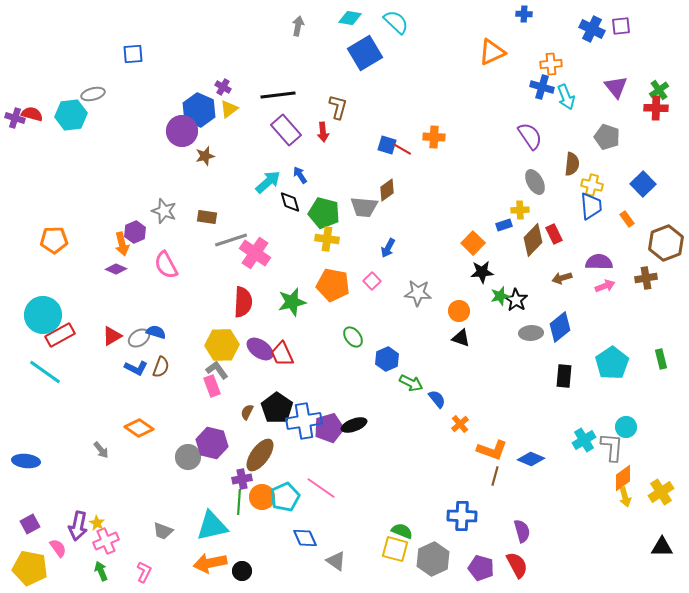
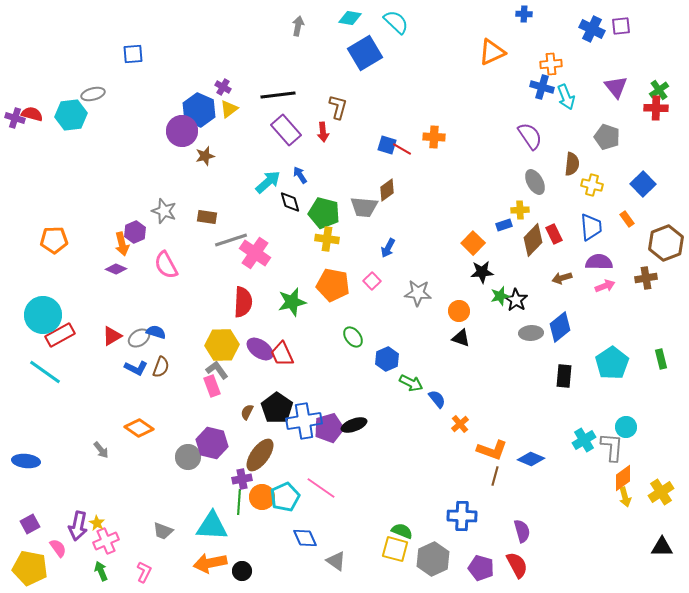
blue trapezoid at (591, 206): moved 21 px down
cyan triangle at (212, 526): rotated 16 degrees clockwise
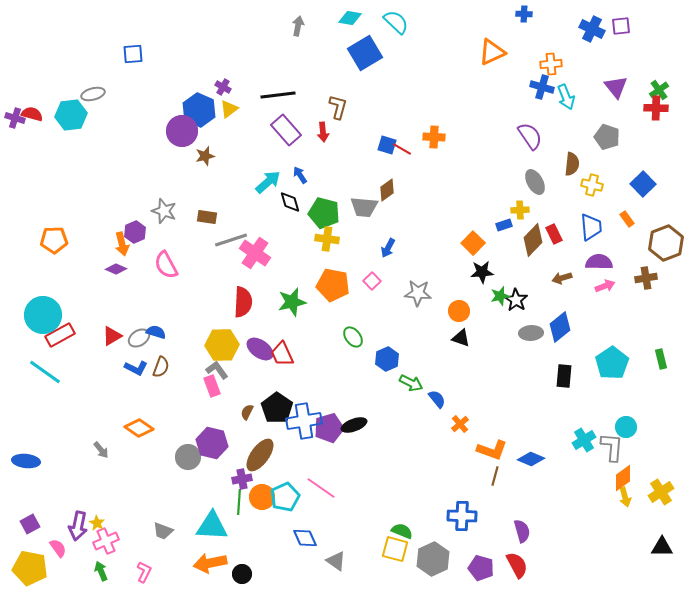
black circle at (242, 571): moved 3 px down
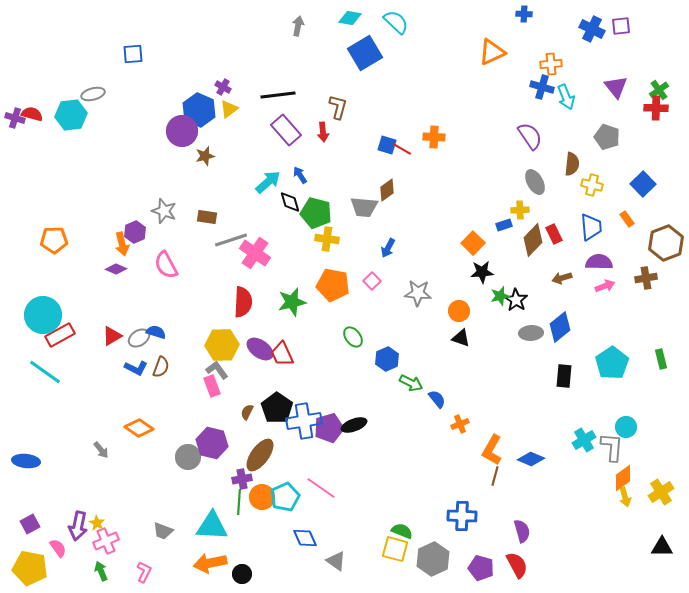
green pentagon at (324, 213): moved 8 px left
orange cross at (460, 424): rotated 18 degrees clockwise
orange L-shape at (492, 450): rotated 100 degrees clockwise
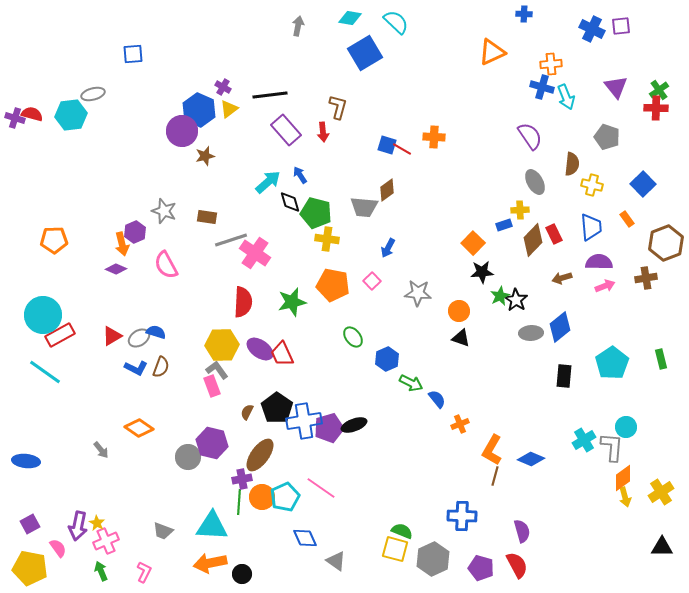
black line at (278, 95): moved 8 px left
green star at (500, 296): rotated 12 degrees counterclockwise
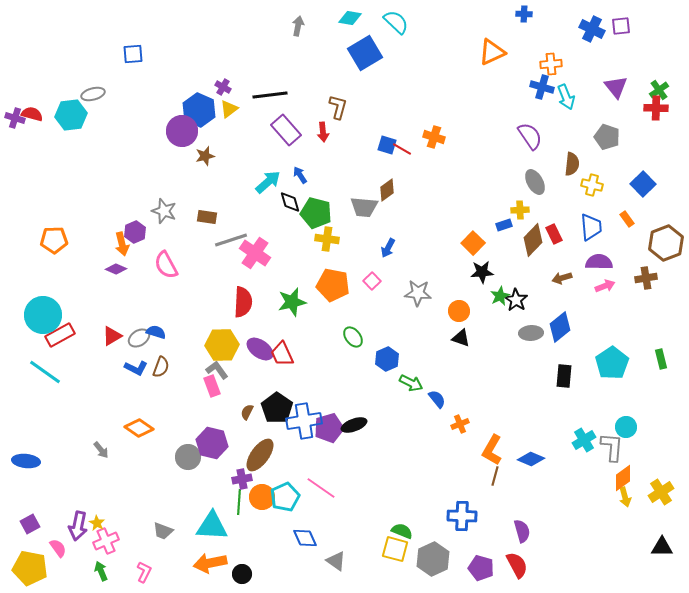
orange cross at (434, 137): rotated 15 degrees clockwise
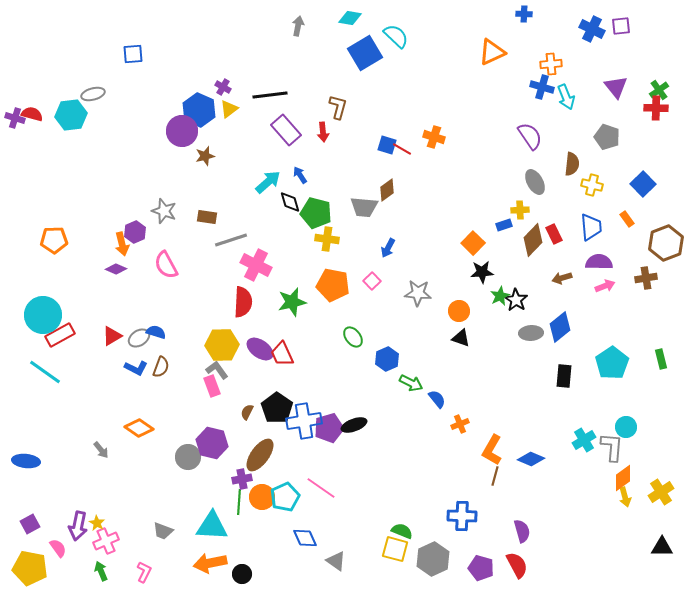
cyan semicircle at (396, 22): moved 14 px down
pink cross at (255, 253): moved 1 px right, 12 px down; rotated 8 degrees counterclockwise
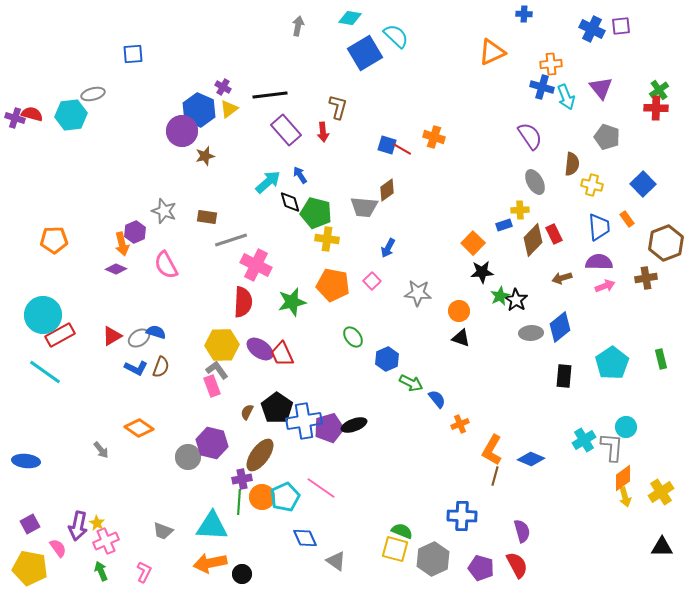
purple triangle at (616, 87): moved 15 px left, 1 px down
blue trapezoid at (591, 227): moved 8 px right
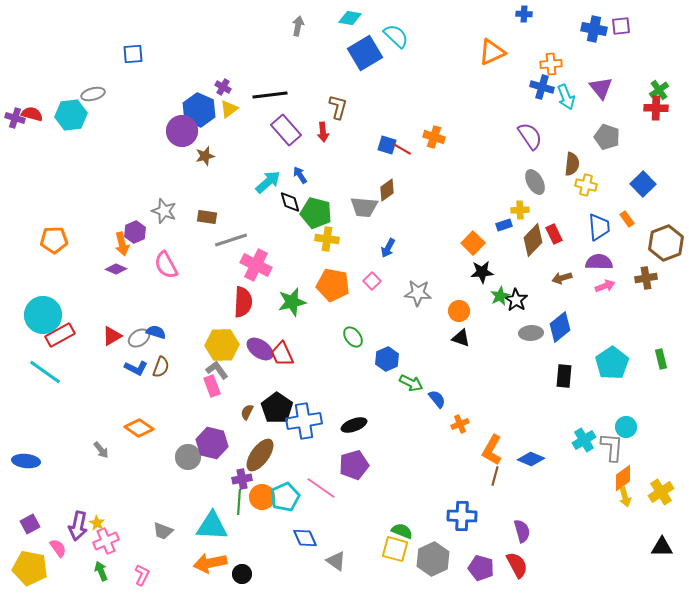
blue cross at (592, 29): moved 2 px right; rotated 15 degrees counterclockwise
yellow cross at (592, 185): moved 6 px left
purple pentagon at (329, 428): moved 25 px right, 37 px down
pink L-shape at (144, 572): moved 2 px left, 3 px down
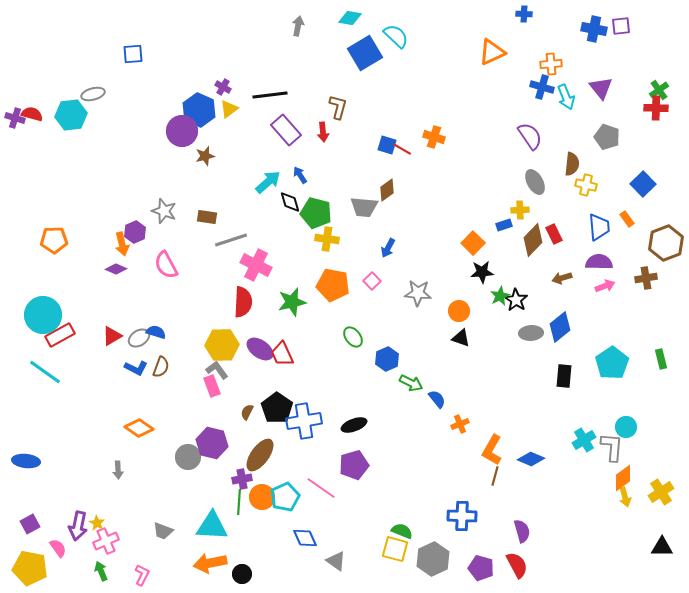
gray arrow at (101, 450): moved 17 px right, 20 px down; rotated 36 degrees clockwise
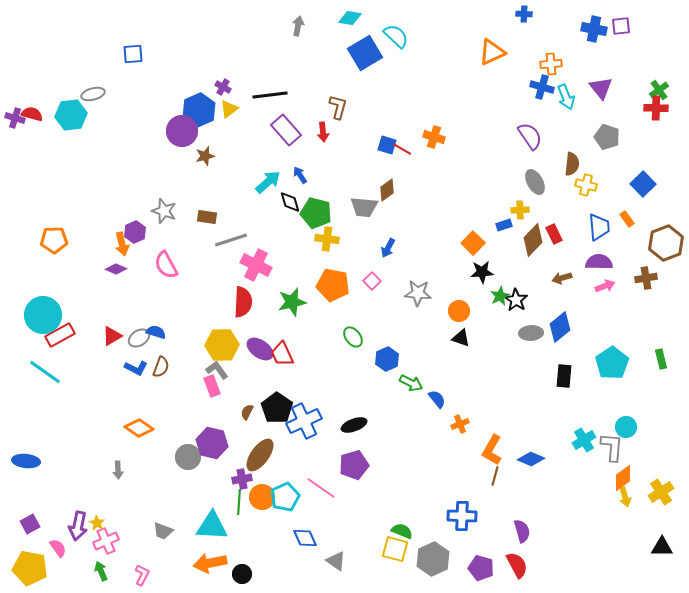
blue hexagon at (199, 110): rotated 12 degrees clockwise
blue cross at (304, 421): rotated 16 degrees counterclockwise
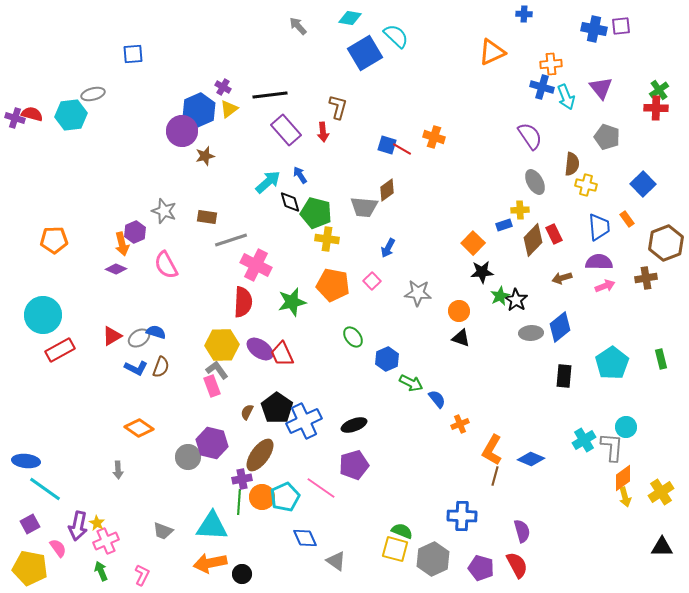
gray arrow at (298, 26): rotated 54 degrees counterclockwise
red rectangle at (60, 335): moved 15 px down
cyan line at (45, 372): moved 117 px down
